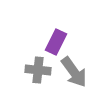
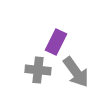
gray arrow: moved 2 px right
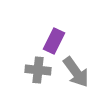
purple rectangle: moved 2 px left, 1 px up
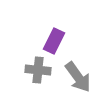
gray arrow: moved 2 px right, 5 px down
